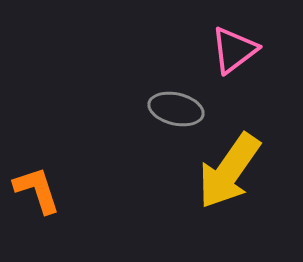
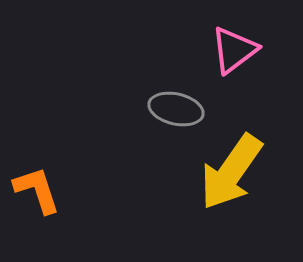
yellow arrow: moved 2 px right, 1 px down
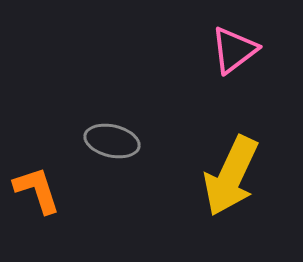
gray ellipse: moved 64 px left, 32 px down
yellow arrow: moved 4 px down; rotated 10 degrees counterclockwise
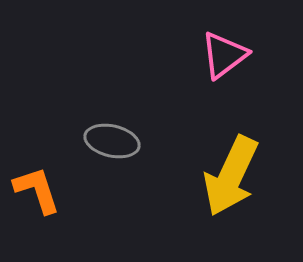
pink triangle: moved 10 px left, 5 px down
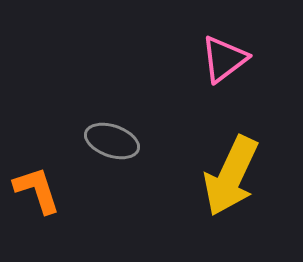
pink triangle: moved 4 px down
gray ellipse: rotated 6 degrees clockwise
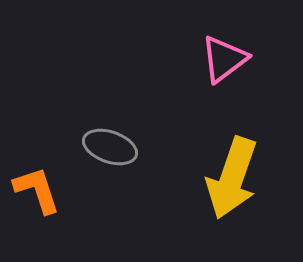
gray ellipse: moved 2 px left, 6 px down
yellow arrow: moved 1 px right, 2 px down; rotated 6 degrees counterclockwise
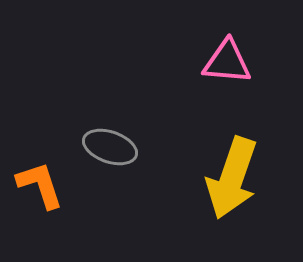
pink triangle: moved 3 px right, 3 px down; rotated 42 degrees clockwise
orange L-shape: moved 3 px right, 5 px up
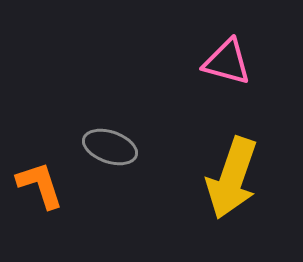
pink triangle: rotated 10 degrees clockwise
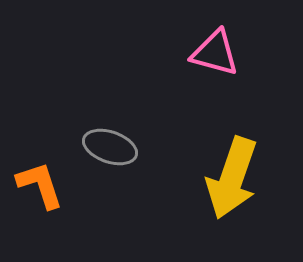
pink triangle: moved 12 px left, 9 px up
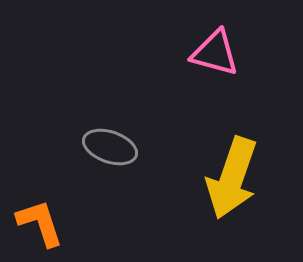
orange L-shape: moved 38 px down
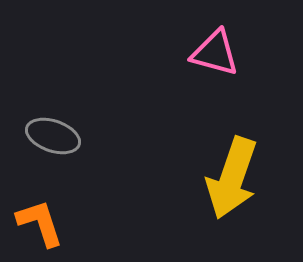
gray ellipse: moved 57 px left, 11 px up
